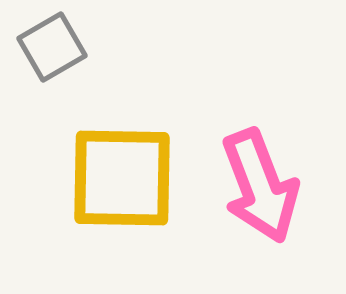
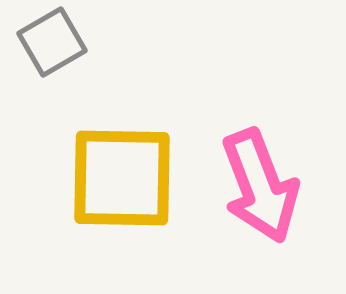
gray square: moved 5 px up
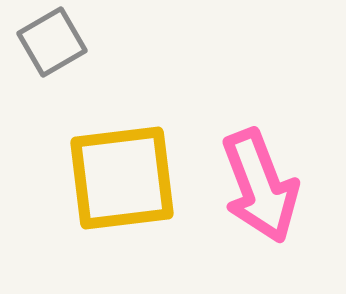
yellow square: rotated 8 degrees counterclockwise
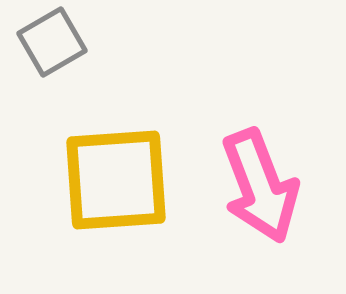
yellow square: moved 6 px left, 2 px down; rotated 3 degrees clockwise
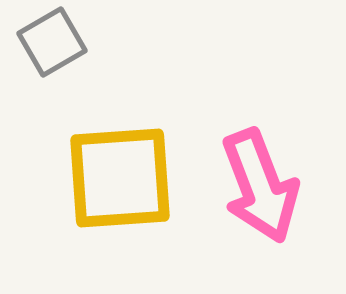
yellow square: moved 4 px right, 2 px up
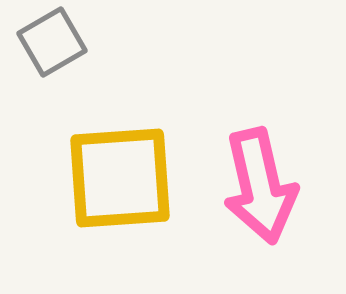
pink arrow: rotated 8 degrees clockwise
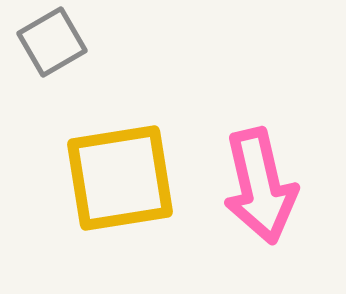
yellow square: rotated 5 degrees counterclockwise
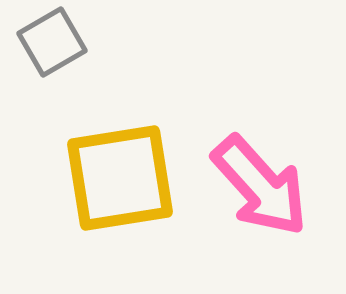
pink arrow: rotated 29 degrees counterclockwise
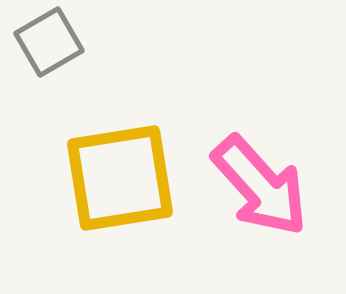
gray square: moved 3 px left
